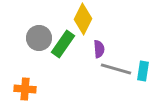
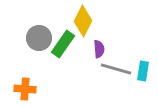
yellow diamond: moved 2 px down
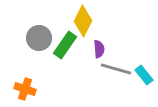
green rectangle: moved 2 px right, 1 px down
cyan rectangle: moved 1 px right, 4 px down; rotated 48 degrees counterclockwise
orange cross: rotated 15 degrees clockwise
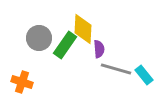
yellow diamond: moved 8 px down; rotated 24 degrees counterclockwise
orange cross: moved 3 px left, 7 px up
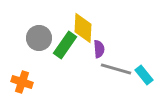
yellow diamond: moved 1 px up
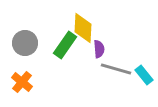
gray circle: moved 14 px left, 5 px down
orange cross: rotated 20 degrees clockwise
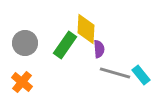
yellow diamond: moved 3 px right, 1 px down
gray line: moved 1 px left, 4 px down
cyan rectangle: moved 3 px left
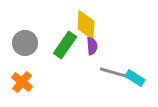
yellow diamond: moved 4 px up
purple semicircle: moved 7 px left, 3 px up
cyan rectangle: moved 6 px left, 3 px down; rotated 18 degrees counterclockwise
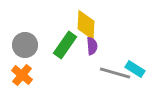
gray circle: moved 2 px down
cyan rectangle: moved 9 px up
orange cross: moved 7 px up
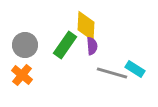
yellow diamond: moved 1 px down
gray line: moved 3 px left
